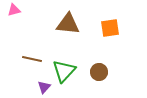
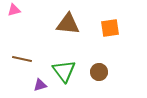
brown line: moved 10 px left
green triangle: rotated 20 degrees counterclockwise
purple triangle: moved 4 px left, 2 px up; rotated 32 degrees clockwise
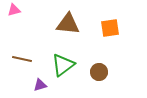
green triangle: moved 1 px left, 6 px up; rotated 30 degrees clockwise
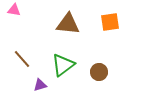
pink triangle: rotated 24 degrees clockwise
orange square: moved 6 px up
brown line: rotated 36 degrees clockwise
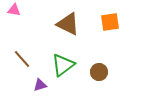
brown triangle: rotated 20 degrees clockwise
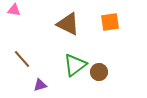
green triangle: moved 12 px right
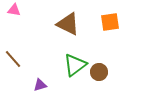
brown line: moved 9 px left
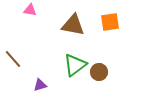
pink triangle: moved 16 px right
brown triangle: moved 5 px right, 1 px down; rotated 15 degrees counterclockwise
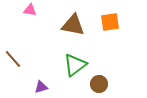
brown circle: moved 12 px down
purple triangle: moved 1 px right, 2 px down
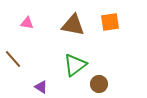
pink triangle: moved 3 px left, 13 px down
purple triangle: rotated 48 degrees clockwise
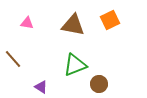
orange square: moved 2 px up; rotated 18 degrees counterclockwise
green triangle: rotated 15 degrees clockwise
